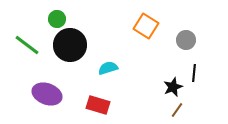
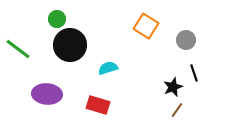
green line: moved 9 px left, 4 px down
black line: rotated 24 degrees counterclockwise
purple ellipse: rotated 16 degrees counterclockwise
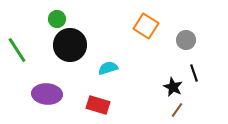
green line: moved 1 px left, 1 px down; rotated 20 degrees clockwise
black star: rotated 24 degrees counterclockwise
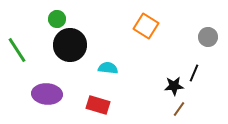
gray circle: moved 22 px right, 3 px up
cyan semicircle: rotated 24 degrees clockwise
black line: rotated 42 degrees clockwise
black star: moved 1 px right, 1 px up; rotated 30 degrees counterclockwise
brown line: moved 2 px right, 1 px up
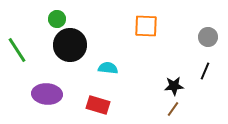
orange square: rotated 30 degrees counterclockwise
black line: moved 11 px right, 2 px up
brown line: moved 6 px left
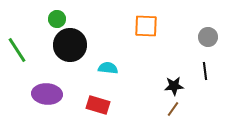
black line: rotated 30 degrees counterclockwise
